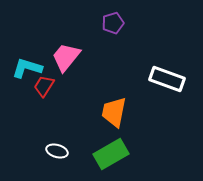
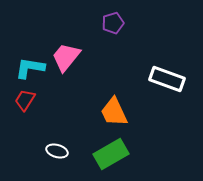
cyan L-shape: moved 3 px right; rotated 8 degrees counterclockwise
red trapezoid: moved 19 px left, 14 px down
orange trapezoid: rotated 36 degrees counterclockwise
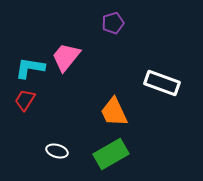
white rectangle: moved 5 px left, 4 px down
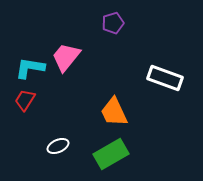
white rectangle: moved 3 px right, 5 px up
white ellipse: moved 1 px right, 5 px up; rotated 40 degrees counterclockwise
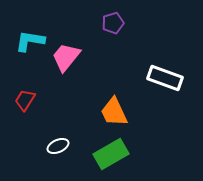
cyan L-shape: moved 27 px up
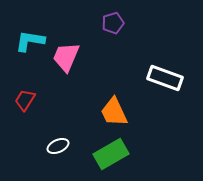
pink trapezoid: rotated 16 degrees counterclockwise
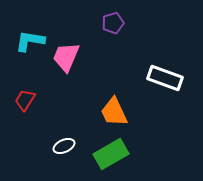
white ellipse: moved 6 px right
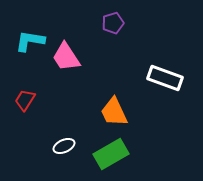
pink trapezoid: rotated 56 degrees counterclockwise
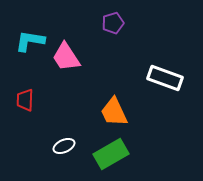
red trapezoid: rotated 30 degrees counterclockwise
